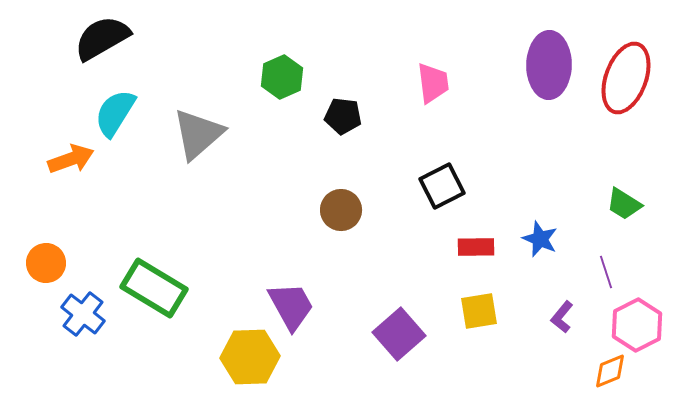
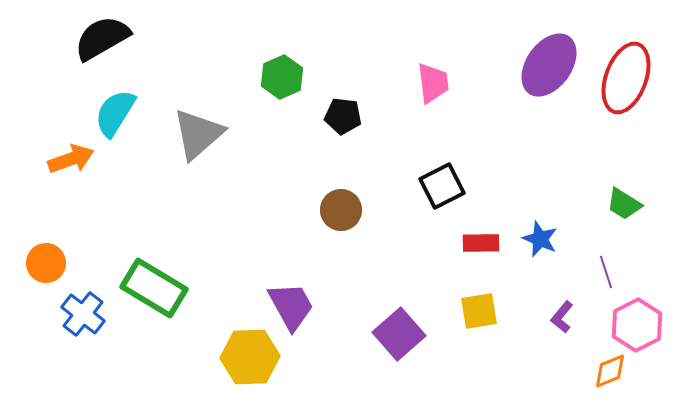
purple ellipse: rotated 34 degrees clockwise
red rectangle: moved 5 px right, 4 px up
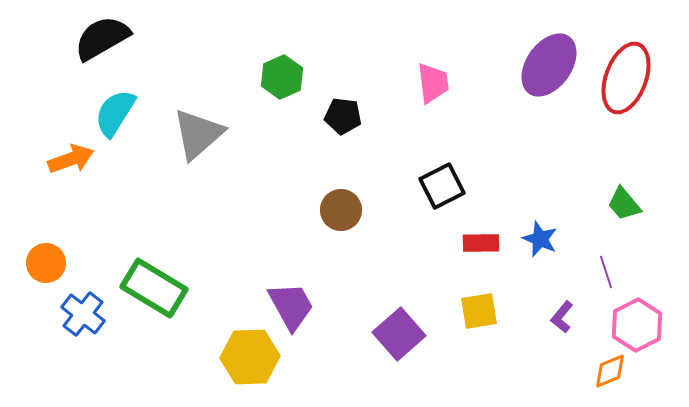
green trapezoid: rotated 18 degrees clockwise
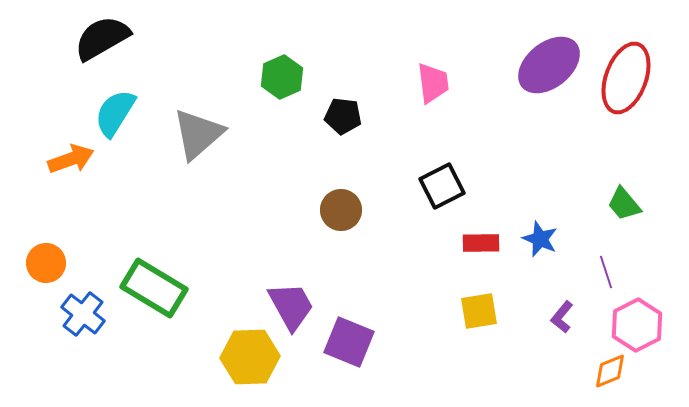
purple ellipse: rotated 16 degrees clockwise
purple square: moved 50 px left, 8 px down; rotated 27 degrees counterclockwise
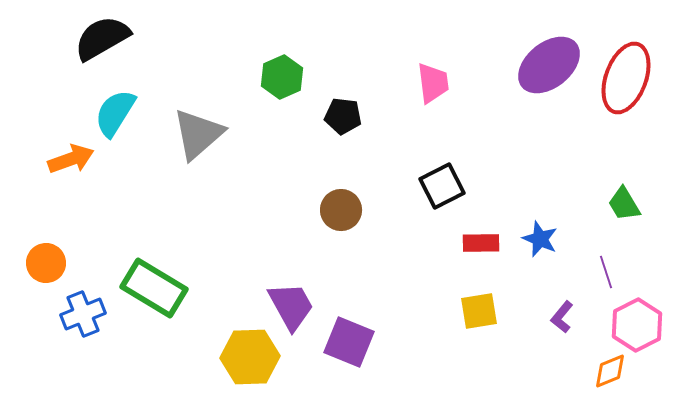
green trapezoid: rotated 9 degrees clockwise
blue cross: rotated 30 degrees clockwise
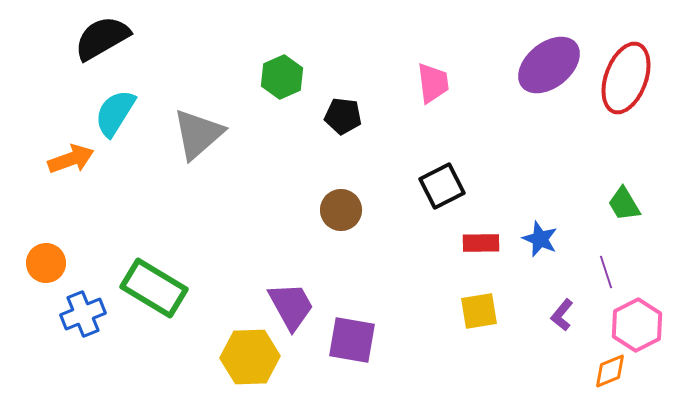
purple L-shape: moved 2 px up
purple square: moved 3 px right, 2 px up; rotated 12 degrees counterclockwise
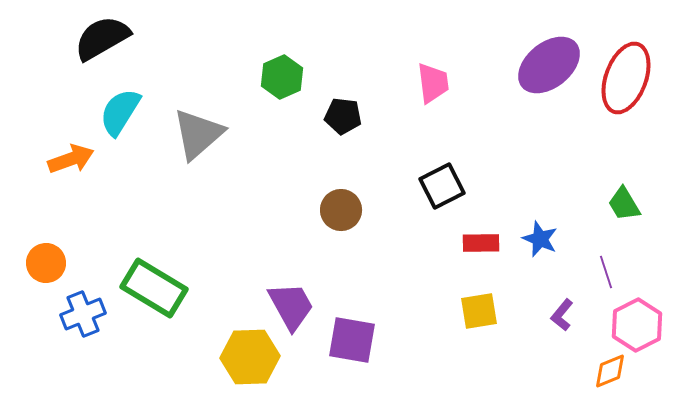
cyan semicircle: moved 5 px right, 1 px up
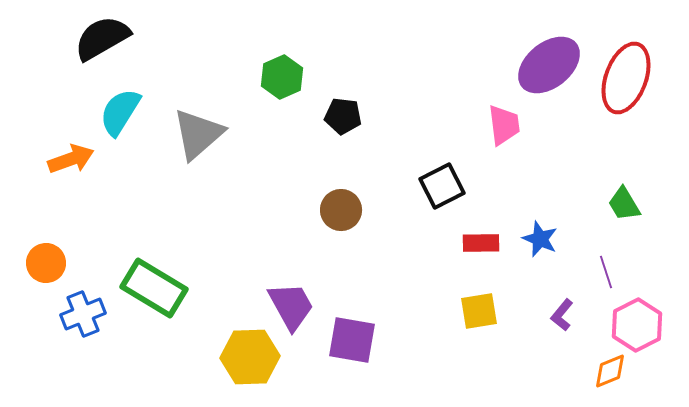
pink trapezoid: moved 71 px right, 42 px down
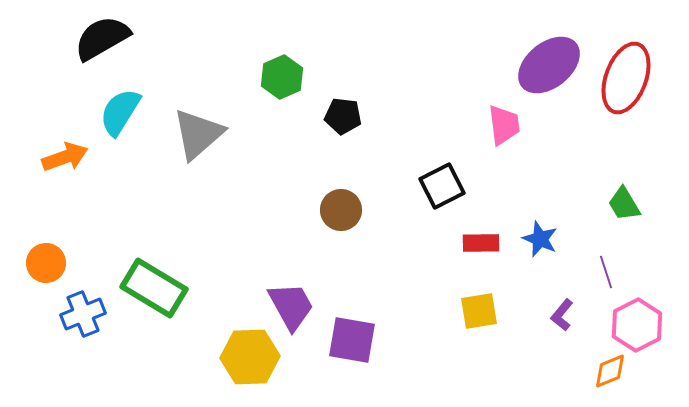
orange arrow: moved 6 px left, 2 px up
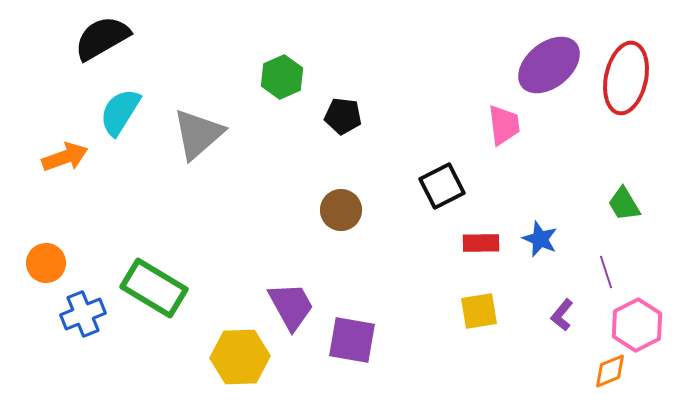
red ellipse: rotated 8 degrees counterclockwise
yellow hexagon: moved 10 px left
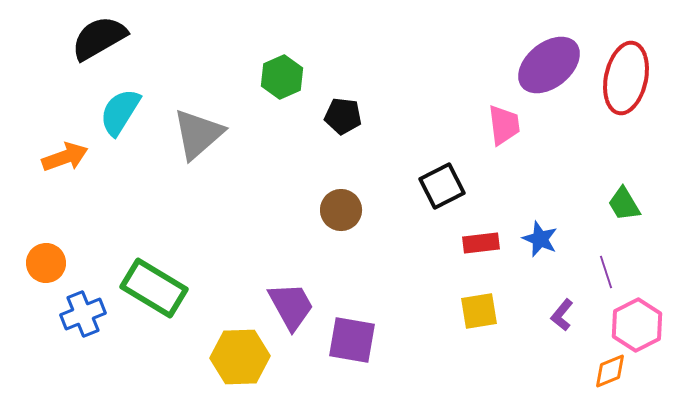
black semicircle: moved 3 px left
red rectangle: rotated 6 degrees counterclockwise
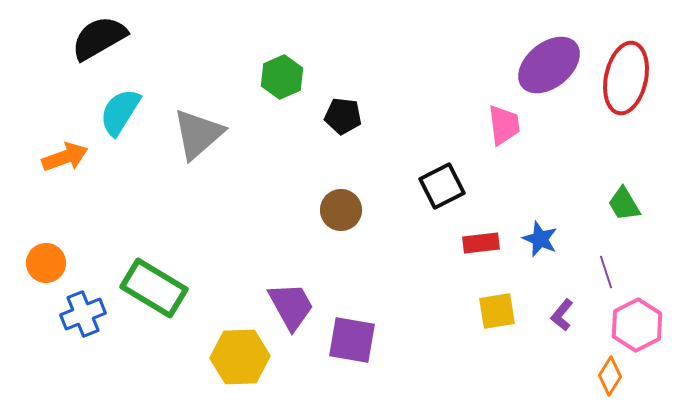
yellow square: moved 18 px right
orange diamond: moved 5 px down; rotated 36 degrees counterclockwise
